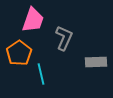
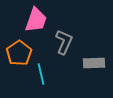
pink trapezoid: moved 3 px right
gray L-shape: moved 4 px down
gray rectangle: moved 2 px left, 1 px down
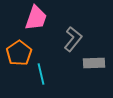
pink trapezoid: moved 2 px up
gray L-shape: moved 9 px right, 3 px up; rotated 15 degrees clockwise
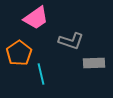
pink trapezoid: rotated 36 degrees clockwise
gray L-shape: moved 2 px left, 2 px down; rotated 70 degrees clockwise
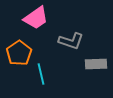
gray rectangle: moved 2 px right, 1 px down
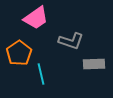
gray rectangle: moved 2 px left
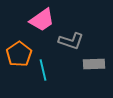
pink trapezoid: moved 6 px right, 2 px down
orange pentagon: moved 1 px down
cyan line: moved 2 px right, 4 px up
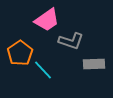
pink trapezoid: moved 5 px right
orange pentagon: moved 1 px right, 1 px up
cyan line: rotated 30 degrees counterclockwise
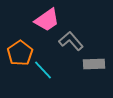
gray L-shape: rotated 150 degrees counterclockwise
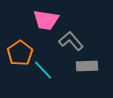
pink trapezoid: moved 1 px left; rotated 44 degrees clockwise
gray rectangle: moved 7 px left, 2 px down
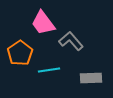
pink trapezoid: moved 3 px left, 3 px down; rotated 44 degrees clockwise
gray rectangle: moved 4 px right, 12 px down
cyan line: moved 6 px right; rotated 55 degrees counterclockwise
